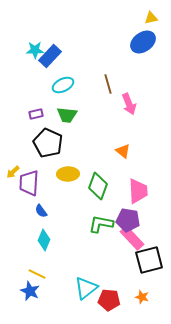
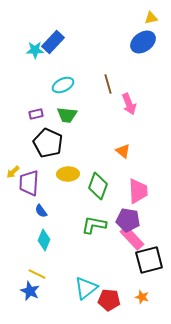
blue rectangle: moved 3 px right, 14 px up
green L-shape: moved 7 px left, 1 px down
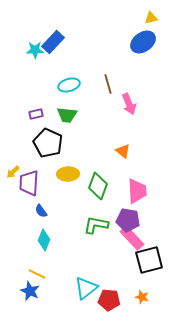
cyan ellipse: moved 6 px right; rotated 10 degrees clockwise
pink trapezoid: moved 1 px left
green L-shape: moved 2 px right
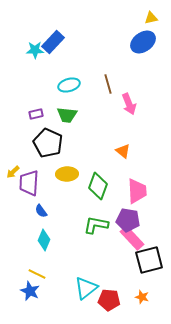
yellow ellipse: moved 1 px left
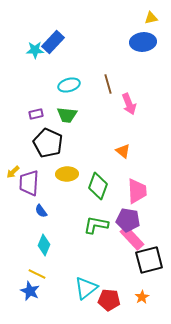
blue ellipse: rotated 30 degrees clockwise
cyan diamond: moved 5 px down
orange star: rotated 24 degrees clockwise
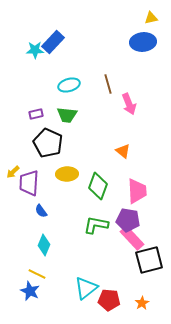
orange star: moved 6 px down
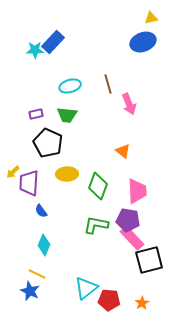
blue ellipse: rotated 15 degrees counterclockwise
cyan ellipse: moved 1 px right, 1 px down
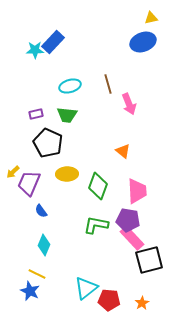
purple trapezoid: rotated 20 degrees clockwise
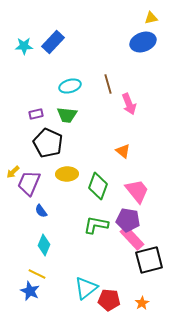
cyan star: moved 11 px left, 4 px up
pink trapezoid: rotated 36 degrees counterclockwise
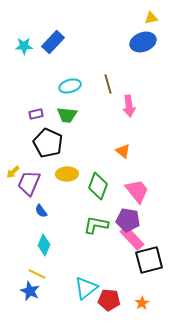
pink arrow: moved 2 px down; rotated 15 degrees clockwise
